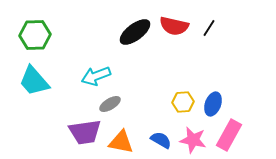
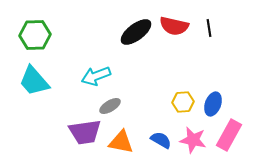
black line: rotated 42 degrees counterclockwise
black ellipse: moved 1 px right
gray ellipse: moved 2 px down
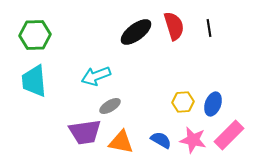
red semicircle: rotated 120 degrees counterclockwise
cyan trapezoid: rotated 36 degrees clockwise
pink rectangle: rotated 16 degrees clockwise
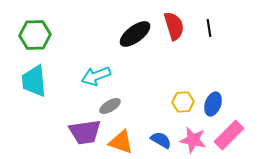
black ellipse: moved 1 px left, 2 px down
orange triangle: rotated 8 degrees clockwise
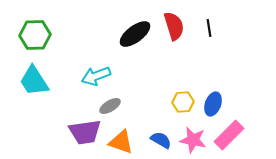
cyan trapezoid: rotated 28 degrees counterclockwise
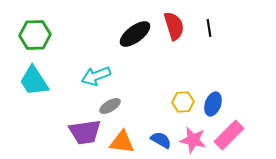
orange triangle: moved 1 px right; rotated 12 degrees counterclockwise
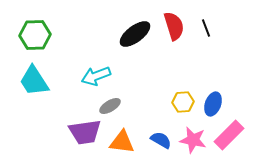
black line: moved 3 px left; rotated 12 degrees counterclockwise
